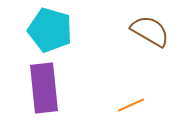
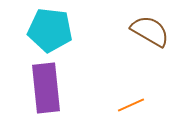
cyan pentagon: rotated 9 degrees counterclockwise
purple rectangle: moved 2 px right
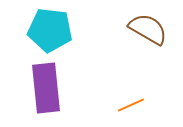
brown semicircle: moved 2 px left, 2 px up
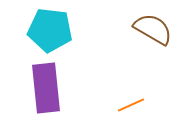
brown semicircle: moved 5 px right
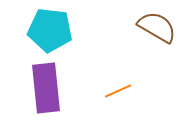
brown semicircle: moved 4 px right, 2 px up
orange line: moved 13 px left, 14 px up
